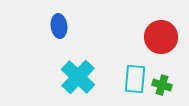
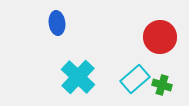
blue ellipse: moved 2 px left, 3 px up
red circle: moved 1 px left
cyan rectangle: rotated 44 degrees clockwise
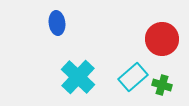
red circle: moved 2 px right, 2 px down
cyan rectangle: moved 2 px left, 2 px up
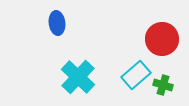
cyan rectangle: moved 3 px right, 2 px up
green cross: moved 1 px right
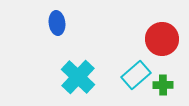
green cross: rotated 18 degrees counterclockwise
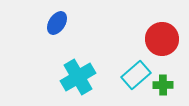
blue ellipse: rotated 40 degrees clockwise
cyan cross: rotated 16 degrees clockwise
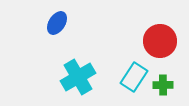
red circle: moved 2 px left, 2 px down
cyan rectangle: moved 2 px left, 2 px down; rotated 16 degrees counterclockwise
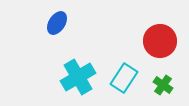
cyan rectangle: moved 10 px left, 1 px down
green cross: rotated 36 degrees clockwise
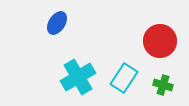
green cross: rotated 18 degrees counterclockwise
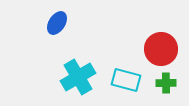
red circle: moved 1 px right, 8 px down
cyan rectangle: moved 2 px right, 2 px down; rotated 72 degrees clockwise
green cross: moved 3 px right, 2 px up; rotated 18 degrees counterclockwise
